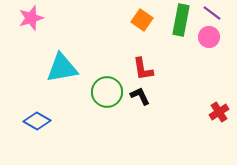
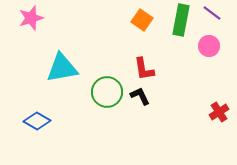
pink circle: moved 9 px down
red L-shape: moved 1 px right
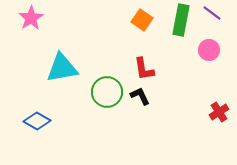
pink star: rotated 15 degrees counterclockwise
pink circle: moved 4 px down
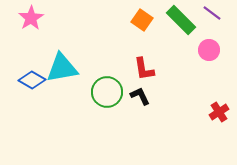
green rectangle: rotated 56 degrees counterclockwise
blue diamond: moved 5 px left, 41 px up
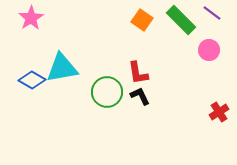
red L-shape: moved 6 px left, 4 px down
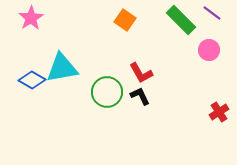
orange square: moved 17 px left
red L-shape: moved 3 px right; rotated 20 degrees counterclockwise
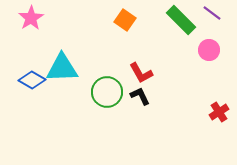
cyan triangle: rotated 8 degrees clockwise
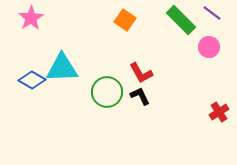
pink circle: moved 3 px up
